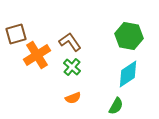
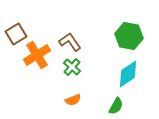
brown square: rotated 15 degrees counterclockwise
orange semicircle: moved 2 px down
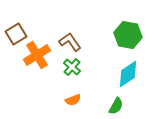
green hexagon: moved 1 px left, 1 px up
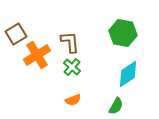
green hexagon: moved 5 px left, 2 px up
brown L-shape: rotated 30 degrees clockwise
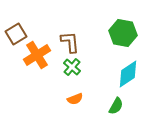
orange semicircle: moved 2 px right, 1 px up
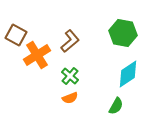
brown square: moved 1 px down; rotated 30 degrees counterclockwise
brown L-shape: moved 1 px up; rotated 55 degrees clockwise
green cross: moved 2 px left, 9 px down
orange semicircle: moved 5 px left, 1 px up
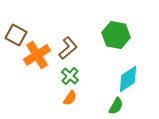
green hexagon: moved 7 px left, 2 px down
brown L-shape: moved 2 px left, 7 px down
cyan diamond: moved 5 px down
orange semicircle: rotated 35 degrees counterclockwise
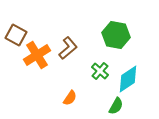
green cross: moved 30 px right, 5 px up
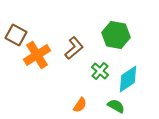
brown L-shape: moved 6 px right
orange semicircle: moved 10 px right, 7 px down
green semicircle: rotated 90 degrees counterclockwise
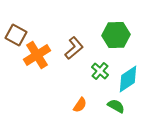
green hexagon: rotated 12 degrees counterclockwise
